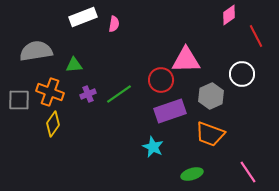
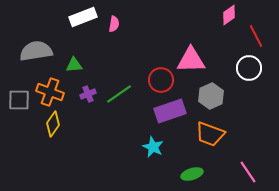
pink triangle: moved 5 px right
white circle: moved 7 px right, 6 px up
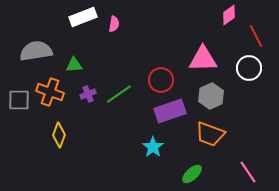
pink triangle: moved 12 px right, 1 px up
yellow diamond: moved 6 px right, 11 px down; rotated 15 degrees counterclockwise
cyan star: rotated 10 degrees clockwise
green ellipse: rotated 25 degrees counterclockwise
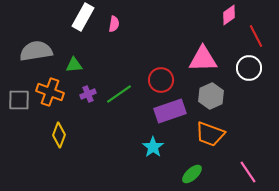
white rectangle: rotated 40 degrees counterclockwise
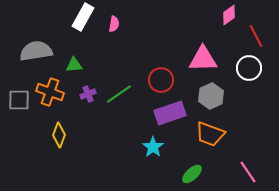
purple rectangle: moved 2 px down
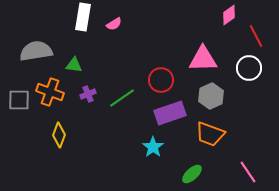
white rectangle: rotated 20 degrees counterclockwise
pink semicircle: rotated 49 degrees clockwise
green triangle: rotated 12 degrees clockwise
green line: moved 3 px right, 4 px down
